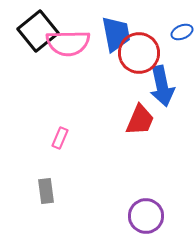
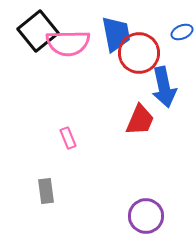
blue arrow: moved 2 px right, 1 px down
pink rectangle: moved 8 px right; rotated 45 degrees counterclockwise
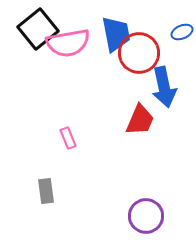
black square: moved 2 px up
pink semicircle: rotated 9 degrees counterclockwise
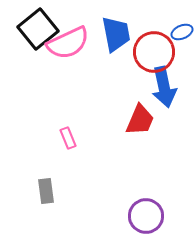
pink semicircle: rotated 15 degrees counterclockwise
red circle: moved 15 px right, 1 px up
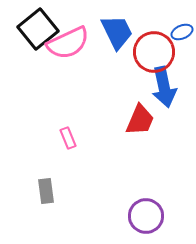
blue trapezoid: moved 1 px right, 2 px up; rotated 15 degrees counterclockwise
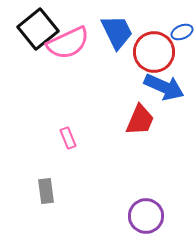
blue arrow: rotated 54 degrees counterclockwise
